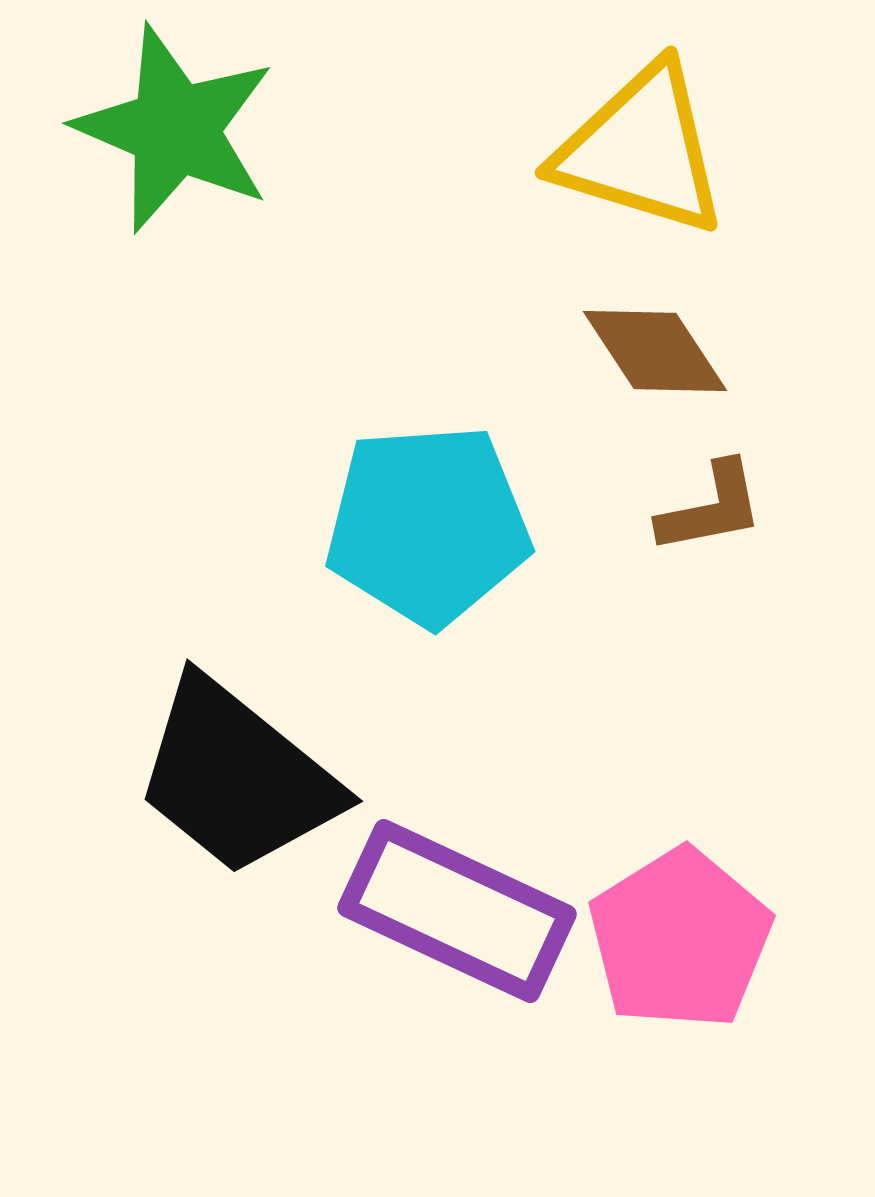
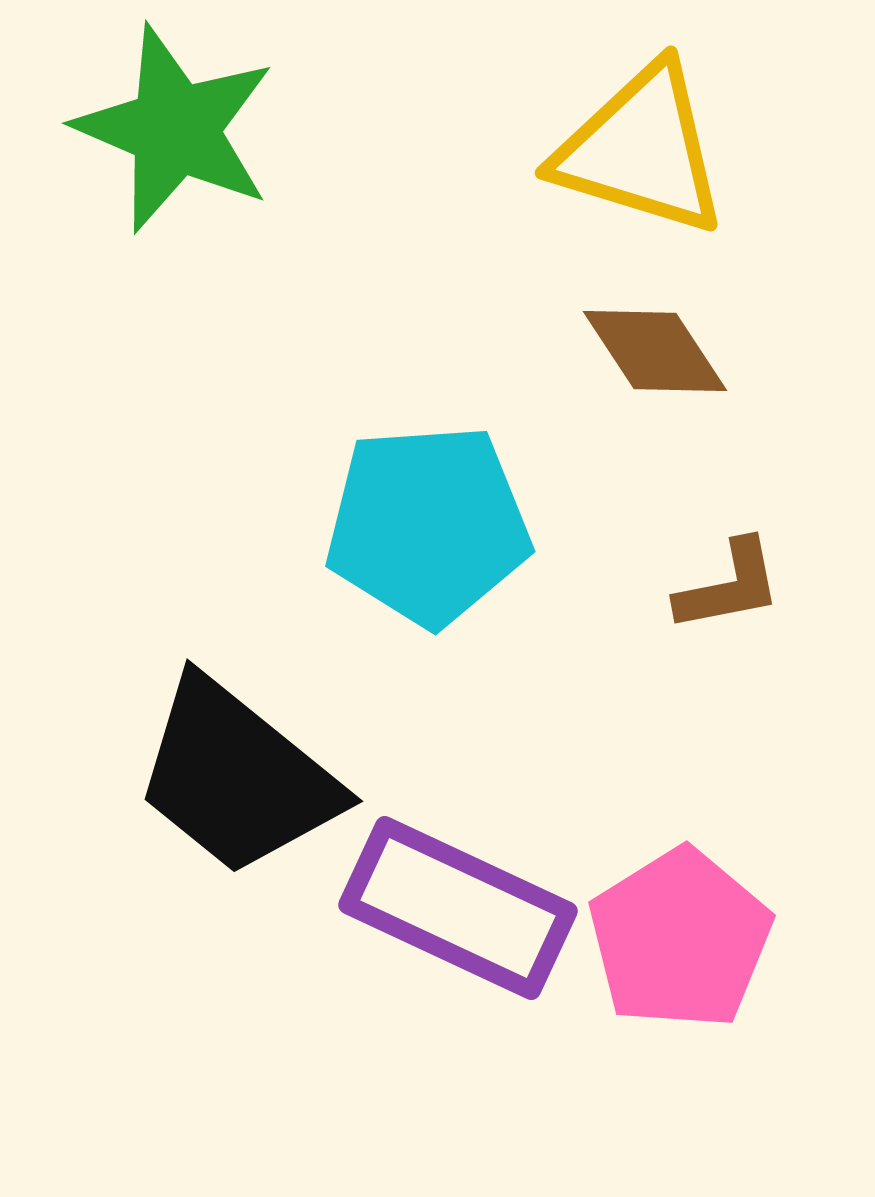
brown L-shape: moved 18 px right, 78 px down
purple rectangle: moved 1 px right, 3 px up
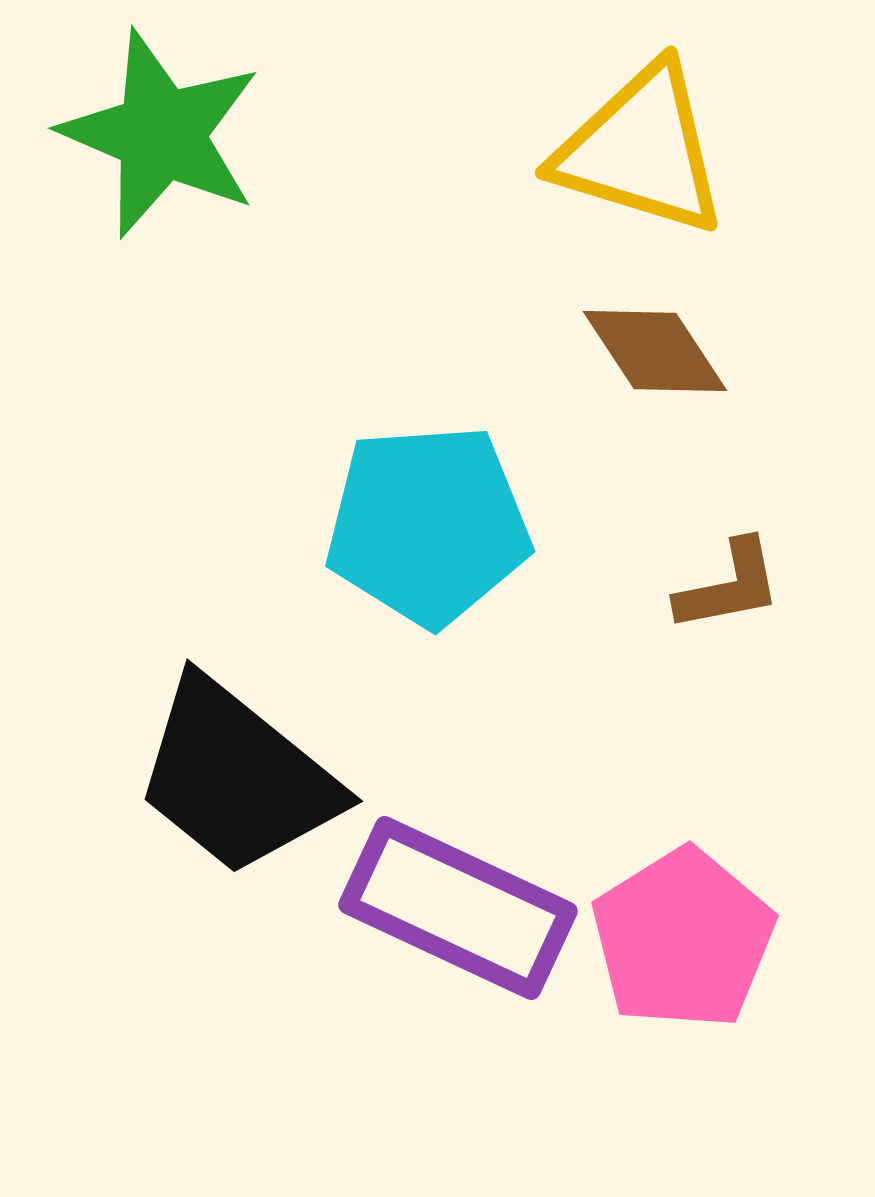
green star: moved 14 px left, 5 px down
pink pentagon: moved 3 px right
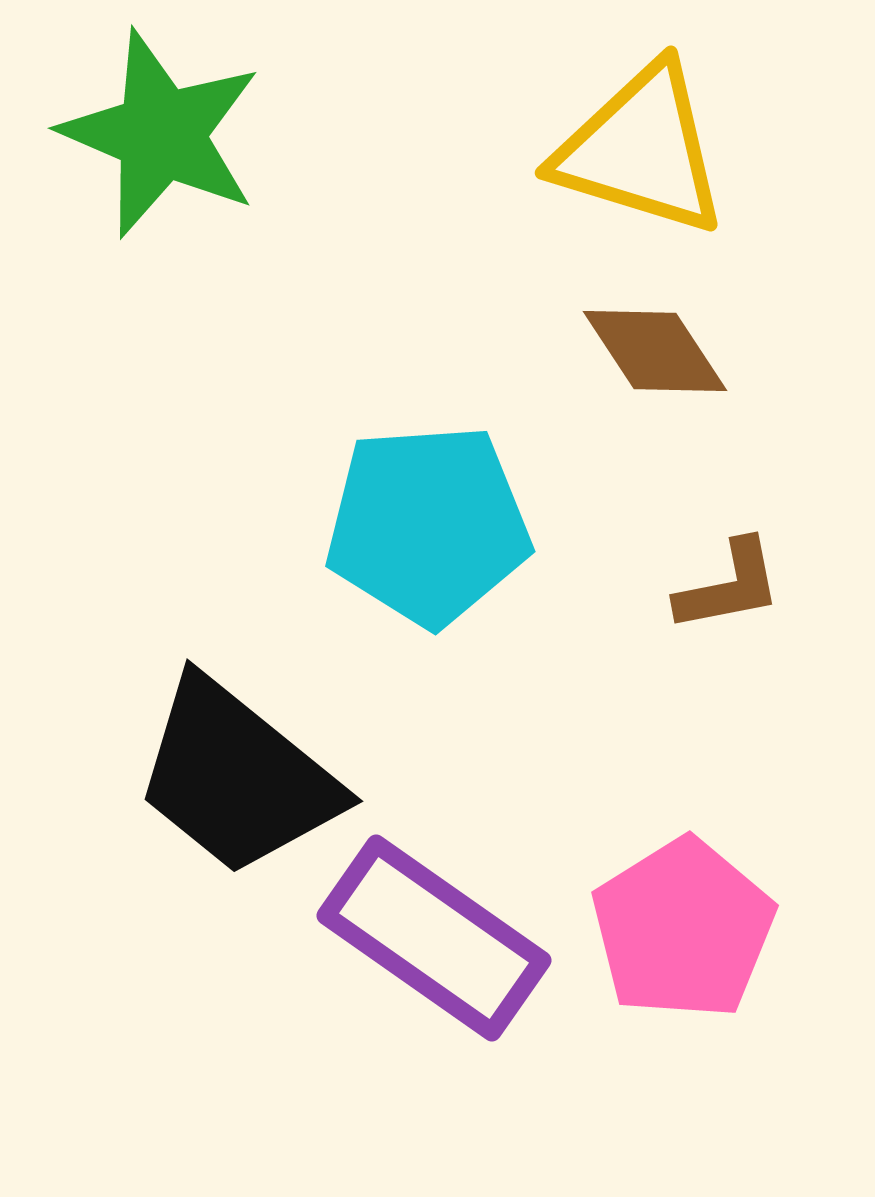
purple rectangle: moved 24 px left, 30 px down; rotated 10 degrees clockwise
pink pentagon: moved 10 px up
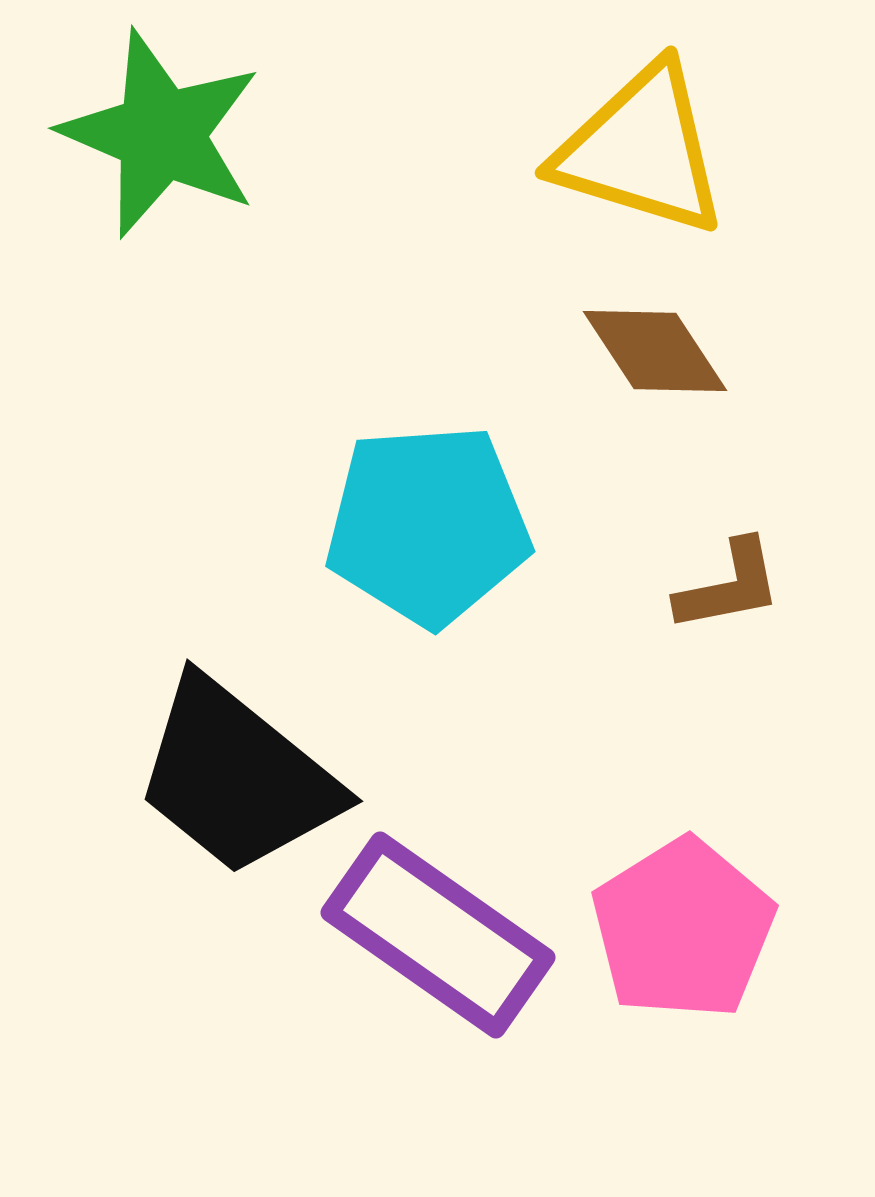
purple rectangle: moved 4 px right, 3 px up
